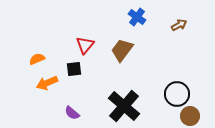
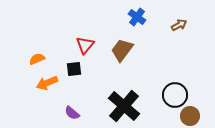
black circle: moved 2 px left, 1 px down
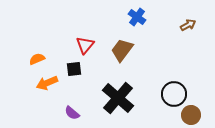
brown arrow: moved 9 px right
black circle: moved 1 px left, 1 px up
black cross: moved 6 px left, 8 px up
brown circle: moved 1 px right, 1 px up
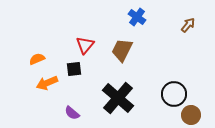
brown arrow: rotated 21 degrees counterclockwise
brown trapezoid: rotated 10 degrees counterclockwise
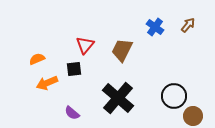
blue cross: moved 18 px right, 10 px down
black circle: moved 2 px down
brown circle: moved 2 px right, 1 px down
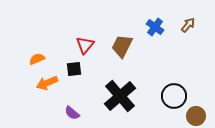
brown trapezoid: moved 4 px up
black cross: moved 2 px right, 2 px up; rotated 8 degrees clockwise
brown circle: moved 3 px right
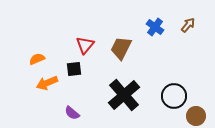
brown trapezoid: moved 1 px left, 2 px down
black cross: moved 4 px right, 1 px up
